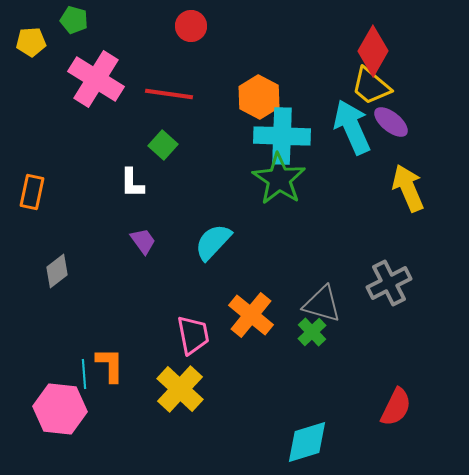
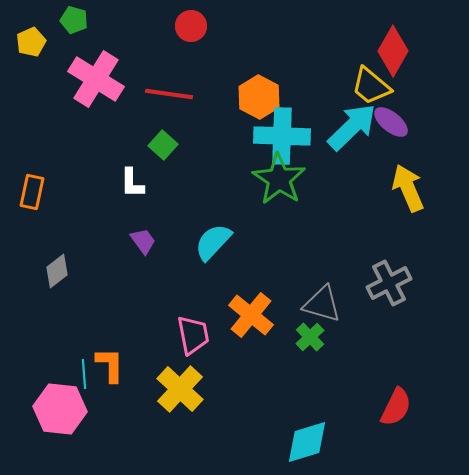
yellow pentagon: rotated 20 degrees counterclockwise
red diamond: moved 20 px right
cyan arrow: rotated 70 degrees clockwise
green cross: moved 2 px left, 5 px down
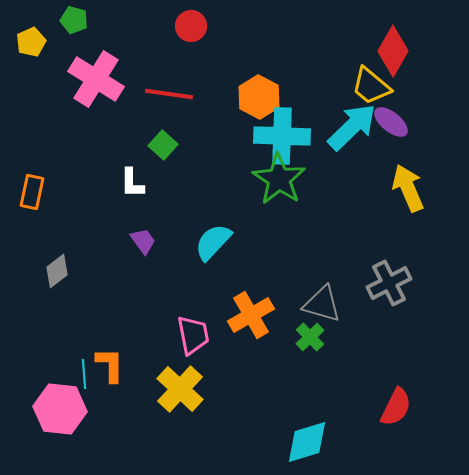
orange cross: rotated 21 degrees clockwise
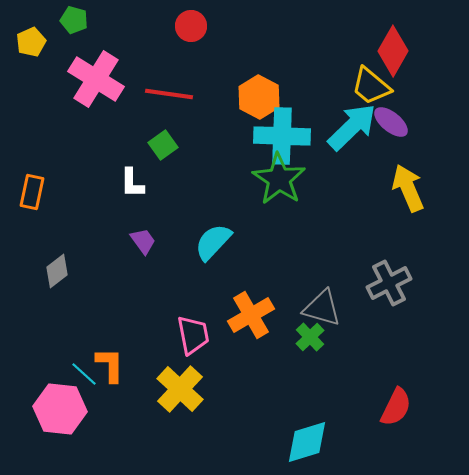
green square: rotated 12 degrees clockwise
gray triangle: moved 4 px down
cyan line: rotated 44 degrees counterclockwise
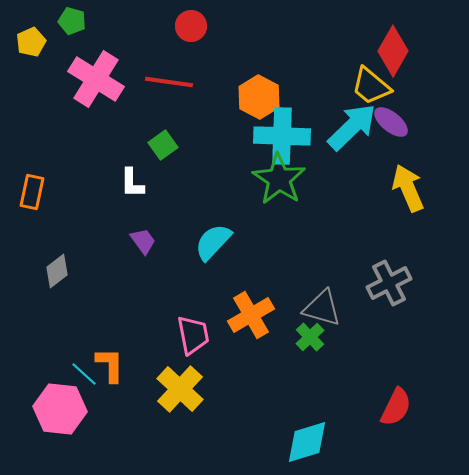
green pentagon: moved 2 px left, 1 px down
red line: moved 12 px up
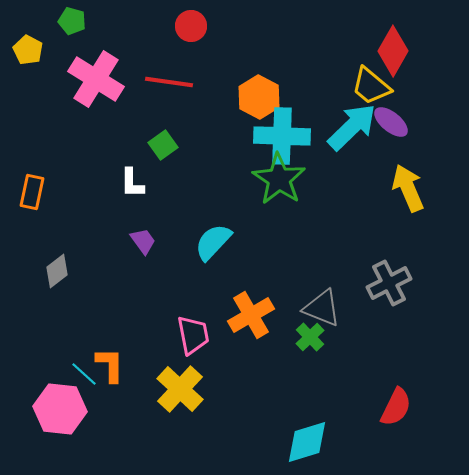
yellow pentagon: moved 3 px left, 8 px down; rotated 20 degrees counterclockwise
gray triangle: rotated 6 degrees clockwise
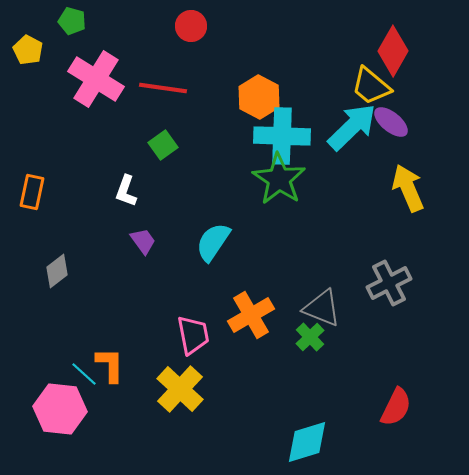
red line: moved 6 px left, 6 px down
white L-shape: moved 6 px left, 8 px down; rotated 20 degrees clockwise
cyan semicircle: rotated 9 degrees counterclockwise
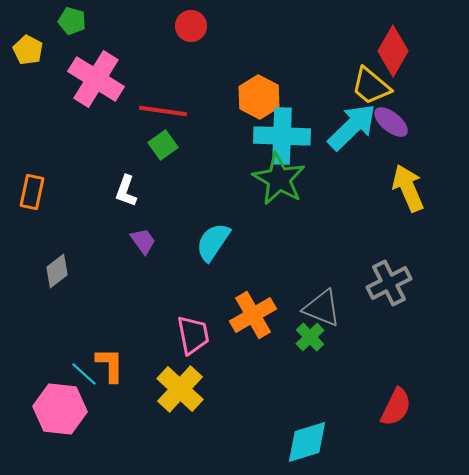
red line: moved 23 px down
green star: rotated 4 degrees counterclockwise
orange cross: moved 2 px right
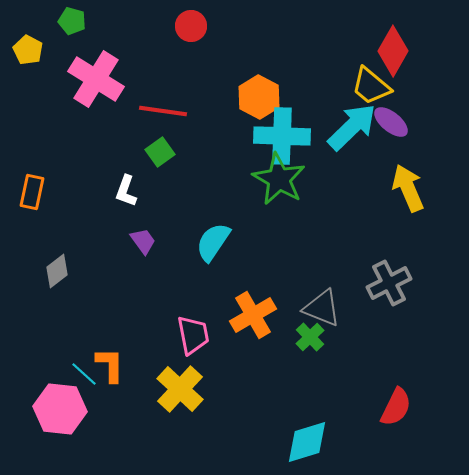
green square: moved 3 px left, 7 px down
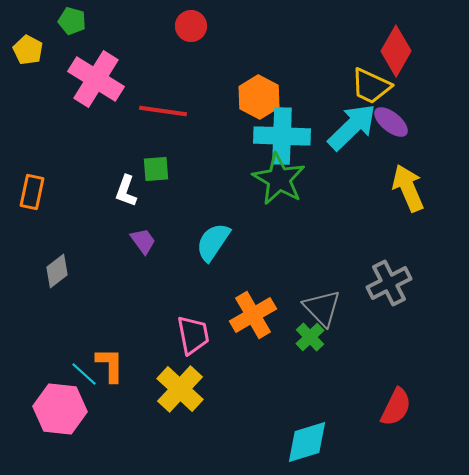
red diamond: moved 3 px right
yellow trapezoid: rotated 15 degrees counterclockwise
green square: moved 4 px left, 17 px down; rotated 32 degrees clockwise
gray triangle: rotated 24 degrees clockwise
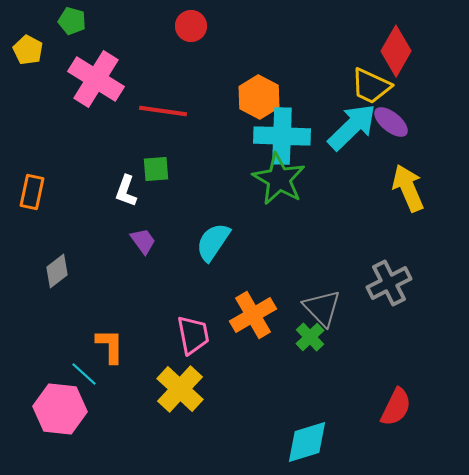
orange L-shape: moved 19 px up
